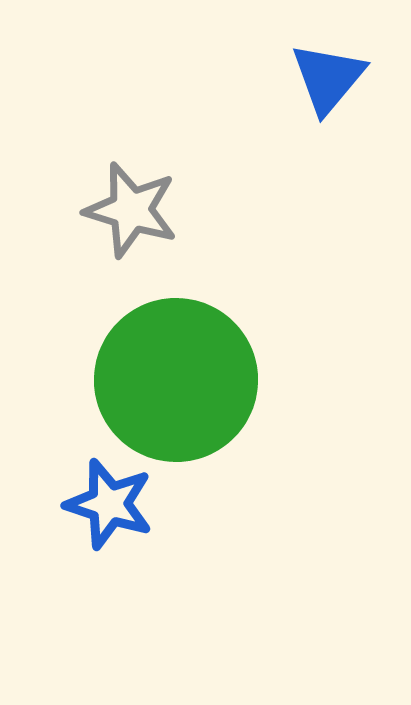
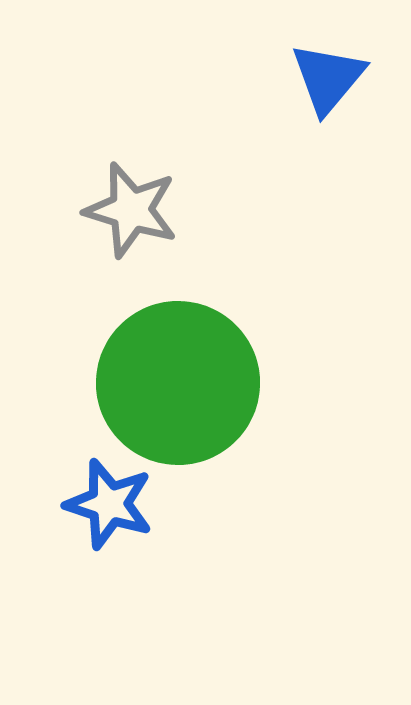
green circle: moved 2 px right, 3 px down
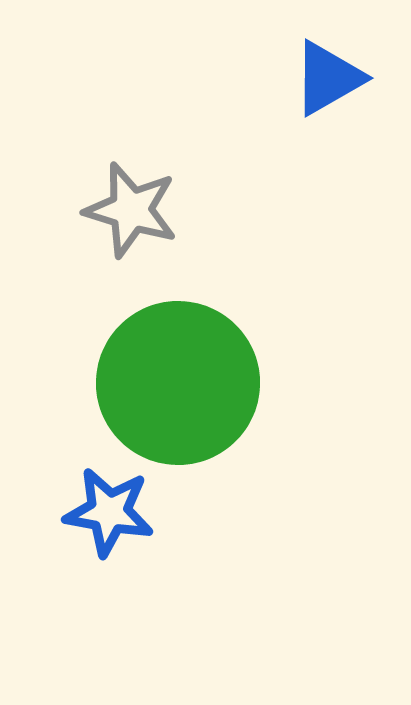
blue triangle: rotated 20 degrees clockwise
blue star: moved 8 px down; rotated 8 degrees counterclockwise
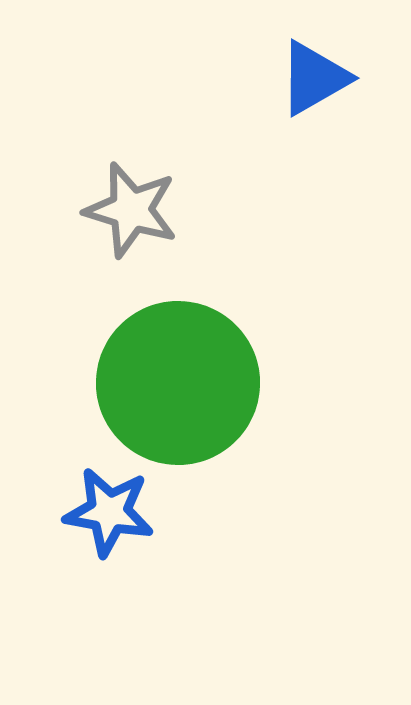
blue triangle: moved 14 px left
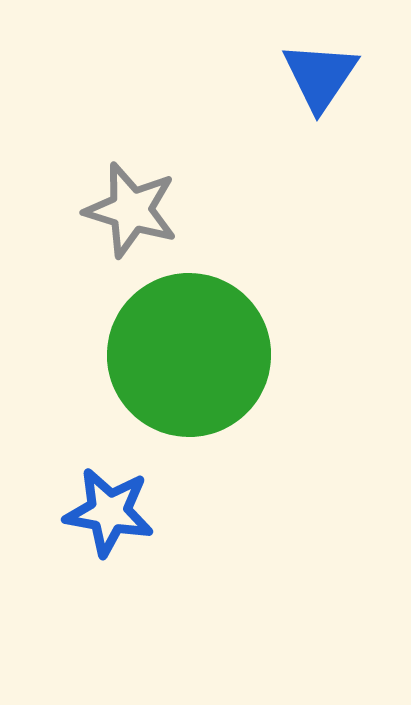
blue triangle: moved 6 px right, 2 px up; rotated 26 degrees counterclockwise
green circle: moved 11 px right, 28 px up
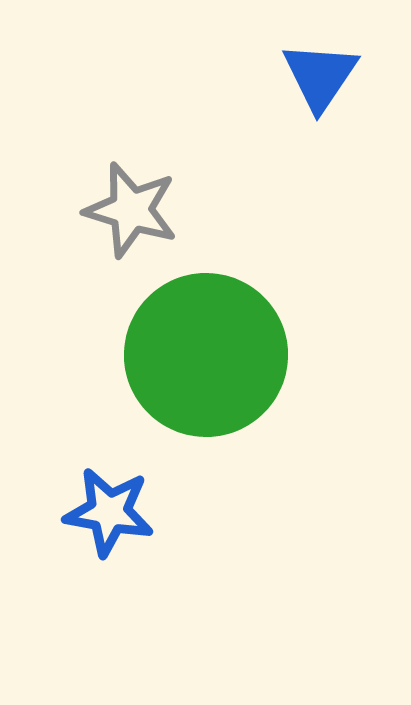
green circle: moved 17 px right
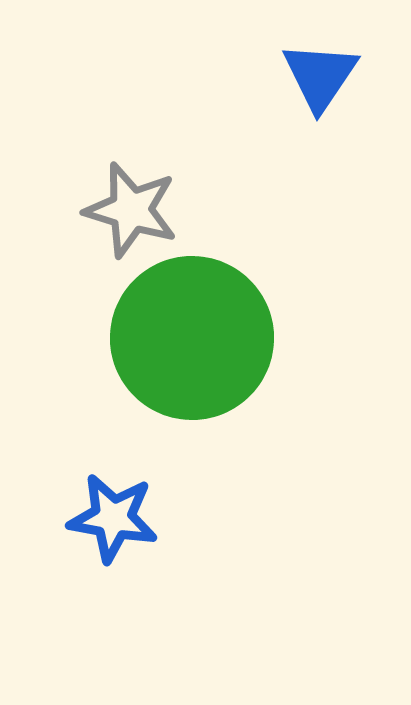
green circle: moved 14 px left, 17 px up
blue star: moved 4 px right, 6 px down
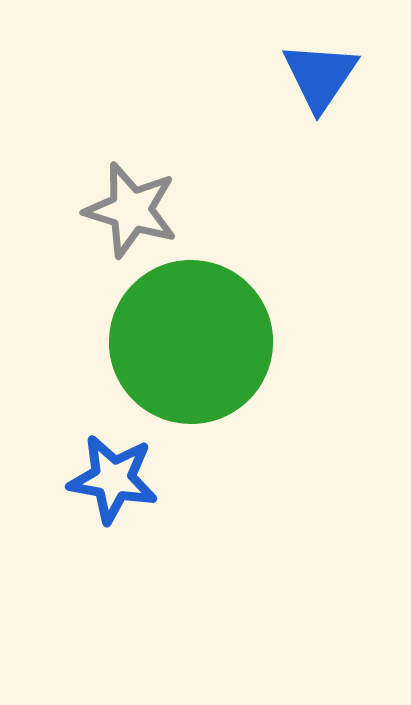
green circle: moved 1 px left, 4 px down
blue star: moved 39 px up
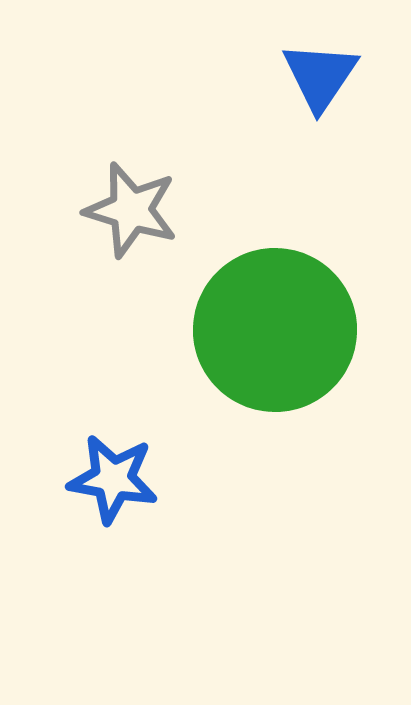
green circle: moved 84 px right, 12 px up
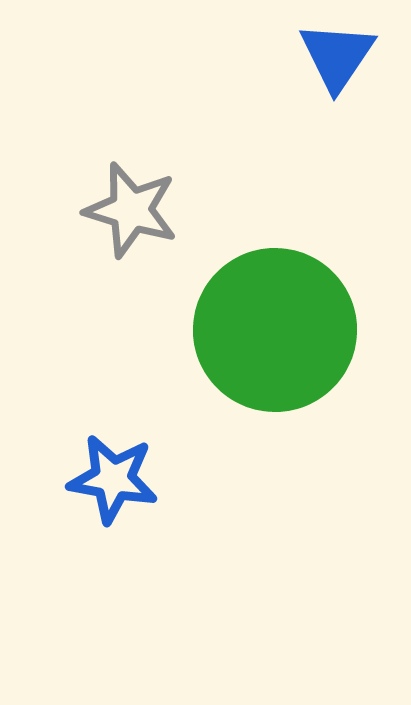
blue triangle: moved 17 px right, 20 px up
